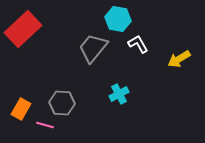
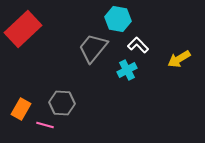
white L-shape: moved 1 px down; rotated 15 degrees counterclockwise
cyan cross: moved 8 px right, 24 px up
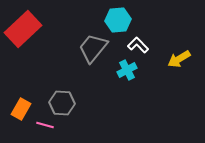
cyan hexagon: moved 1 px down; rotated 15 degrees counterclockwise
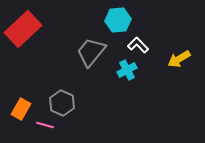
gray trapezoid: moved 2 px left, 4 px down
gray hexagon: rotated 20 degrees clockwise
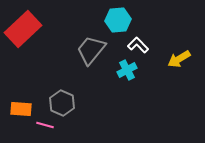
gray trapezoid: moved 2 px up
orange rectangle: rotated 65 degrees clockwise
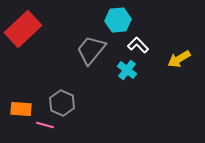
cyan cross: rotated 24 degrees counterclockwise
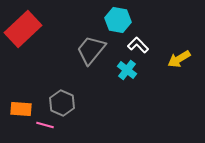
cyan hexagon: rotated 15 degrees clockwise
